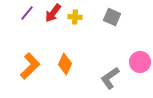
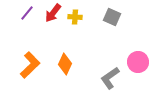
pink circle: moved 2 px left
orange L-shape: moved 1 px up
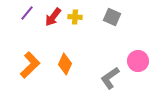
red arrow: moved 4 px down
pink circle: moved 1 px up
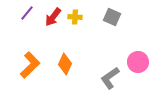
pink circle: moved 1 px down
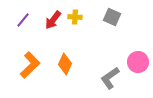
purple line: moved 4 px left, 7 px down
red arrow: moved 3 px down
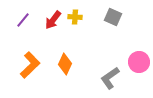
gray square: moved 1 px right
pink circle: moved 1 px right
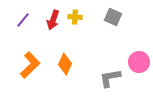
red arrow: rotated 18 degrees counterclockwise
gray L-shape: rotated 25 degrees clockwise
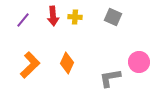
red arrow: moved 4 px up; rotated 24 degrees counterclockwise
orange diamond: moved 2 px right, 1 px up
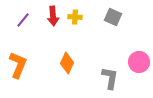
orange L-shape: moved 12 px left; rotated 24 degrees counterclockwise
gray L-shape: rotated 110 degrees clockwise
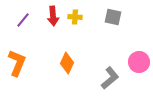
gray square: rotated 12 degrees counterclockwise
orange L-shape: moved 1 px left, 2 px up
gray L-shape: rotated 40 degrees clockwise
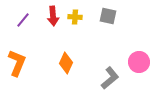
gray square: moved 5 px left, 1 px up
orange diamond: moved 1 px left
